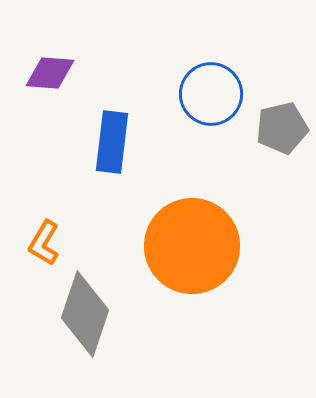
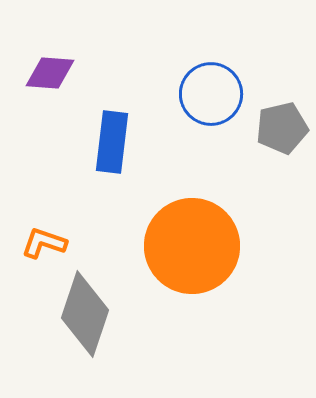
orange L-shape: rotated 78 degrees clockwise
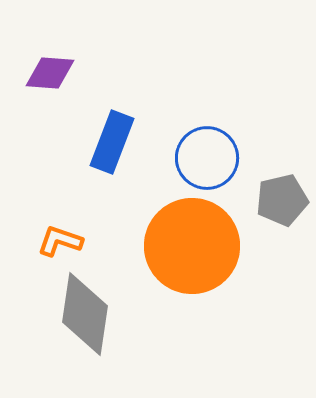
blue circle: moved 4 px left, 64 px down
gray pentagon: moved 72 px down
blue rectangle: rotated 14 degrees clockwise
orange L-shape: moved 16 px right, 2 px up
gray diamond: rotated 10 degrees counterclockwise
